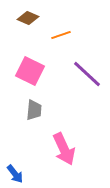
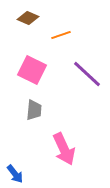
pink square: moved 2 px right, 1 px up
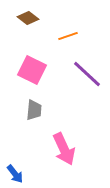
brown diamond: rotated 15 degrees clockwise
orange line: moved 7 px right, 1 px down
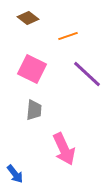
pink square: moved 1 px up
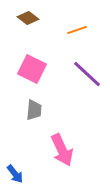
orange line: moved 9 px right, 6 px up
pink arrow: moved 2 px left, 1 px down
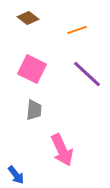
blue arrow: moved 1 px right, 1 px down
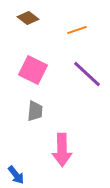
pink square: moved 1 px right, 1 px down
gray trapezoid: moved 1 px right, 1 px down
pink arrow: rotated 24 degrees clockwise
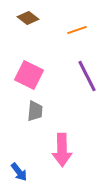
pink square: moved 4 px left, 5 px down
purple line: moved 2 px down; rotated 20 degrees clockwise
blue arrow: moved 3 px right, 3 px up
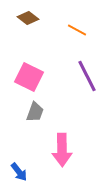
orange line: rotated 48 degrees clockwise
pink square: moved 2 px down
gray trapezoid: moved 1 px down; rotated 15 degrees clockwise
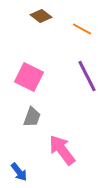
brown diamond: moved 13 px right, 2 px up
orange line: moved 5 px right, 1 px up
gray trapezoid: moved 3 px left, 5 px down
pink arrow: rotated 144 degrees clockwise
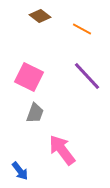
brown diamond: moved 1 px left
purple line: rotated 16 degrees counterclockwise
gray trapezoid: moved 3 px right, 4 px up
blue arrow: moved 1 px right, 1 px up
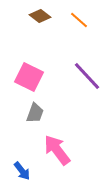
orange line: moved 3 px left, 9 px up; rotated 12 degrees clockwise
pink arrow: moved 5 px left
blue arrow: moved 2 px right
